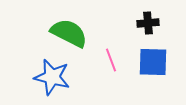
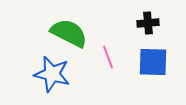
pink line: moved 3 px left, 3 px up
blue star: moved 3 px up
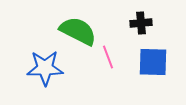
black cross: moved 7 px left
green semicircle: moved 9 px right, 2 px up
blue star: moved 7 px left, 6 px up; rotated 15 degrees counterclockwise
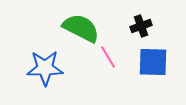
black cross: moved 3 px down; rotated 15 degrees counterclockwise
green semicircle: moved 3 px right, 3 px up
pink line: rotated 10 degrees counterclockwise
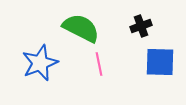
pink line: moved 9 px left, 7 px down; rotated 20 degrees clockwise
blue square: moved 7 px right
blue star: moved 5 px left, 5 px up; rotated 21 degrees counterclockwise
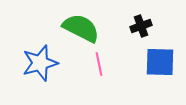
blue star: rotated 6 degrees clockwise
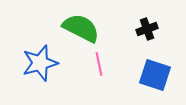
black cross: moved 6 px right, 3 px down
blue square: moved 5 px left, 13 px down; rotated 16 degrees clockwise
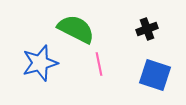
green semicircle: moved 5 px left, 1 px down
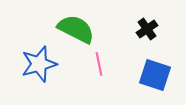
black cross: rotated 15 degrees counterclockwise
blue star: moved 1 px left, 1 px down
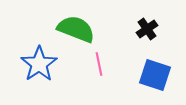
green semicircle: rotated 6 degrees counterclockwise
blue star: rotated 18 degrees counterclockwise
